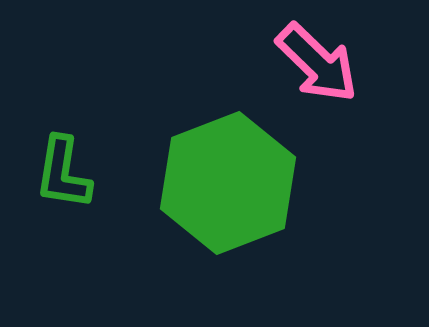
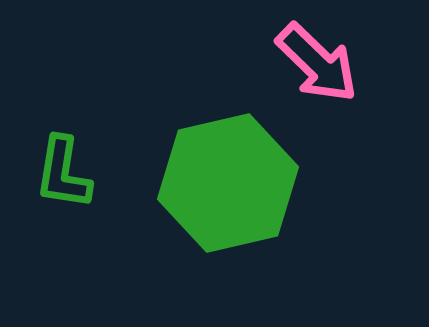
green hexagon: rotated 8 degrees clockwise
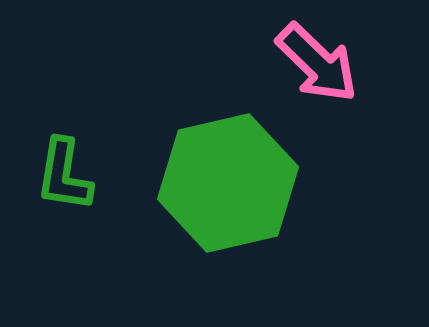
green L-shape: moved 1 px right, 2 px down
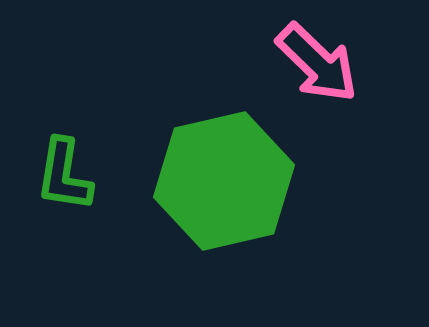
green hexagon: moved 4 px left, 2 px up
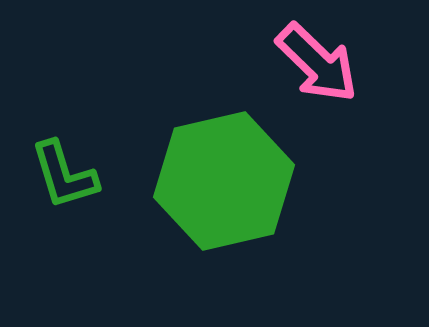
green L-shape: rotated 26 degrees counterclockwise
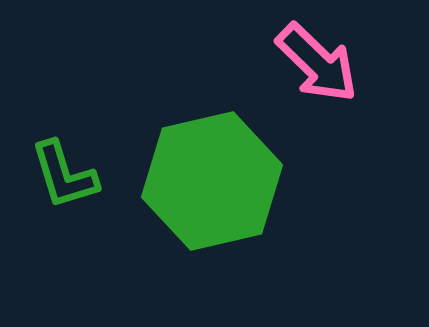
green hexagon: moved 12 px left
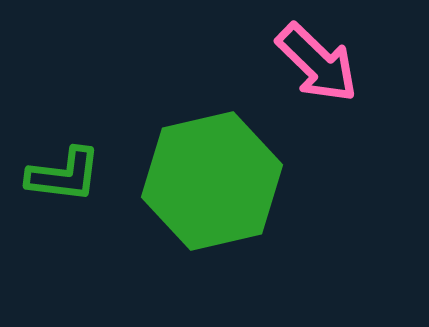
green L-shape: rotated 66 degrees counterclockwise
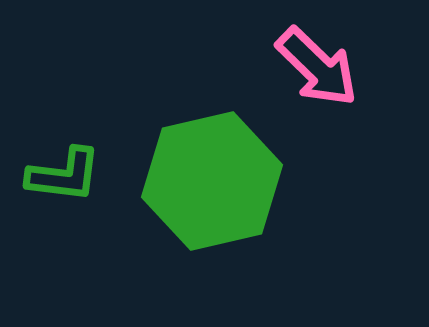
pink arrow: moved 4 px down
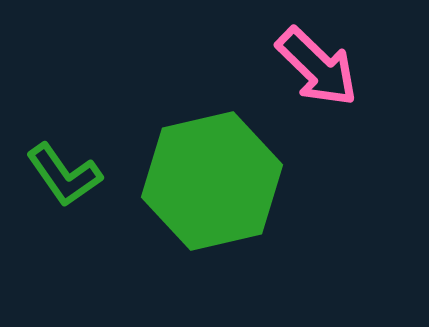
green L-shape: rotated 48 degrees clockwise
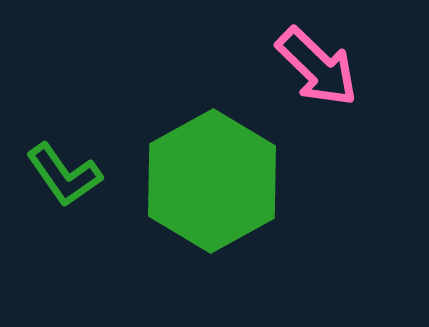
green hexagon: rotated 16 degrees counterclockwise
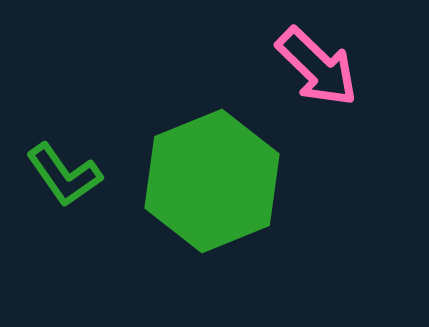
green hexagon: rotated 7 degrees clockwise
